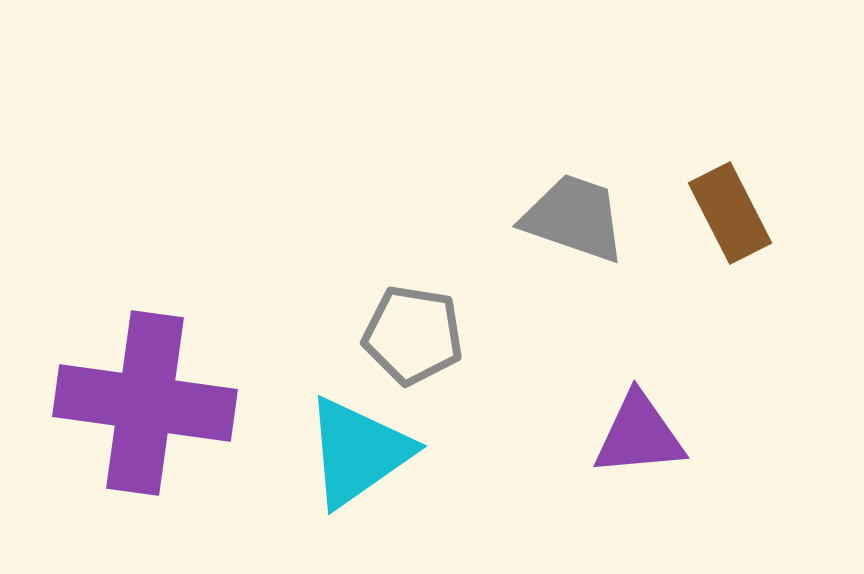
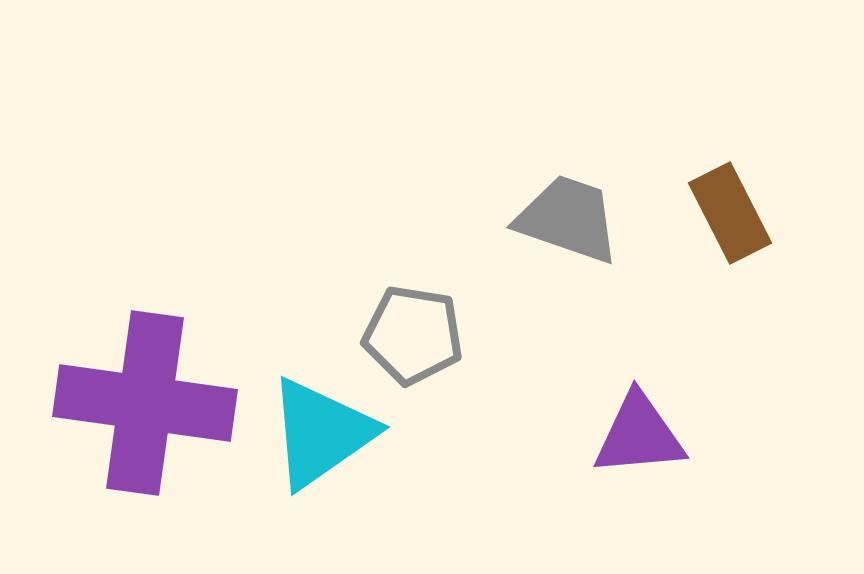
gray trapezoid: moved 6 px left, 1 px down
cyan triangle: moved 37 px left, 19 px up
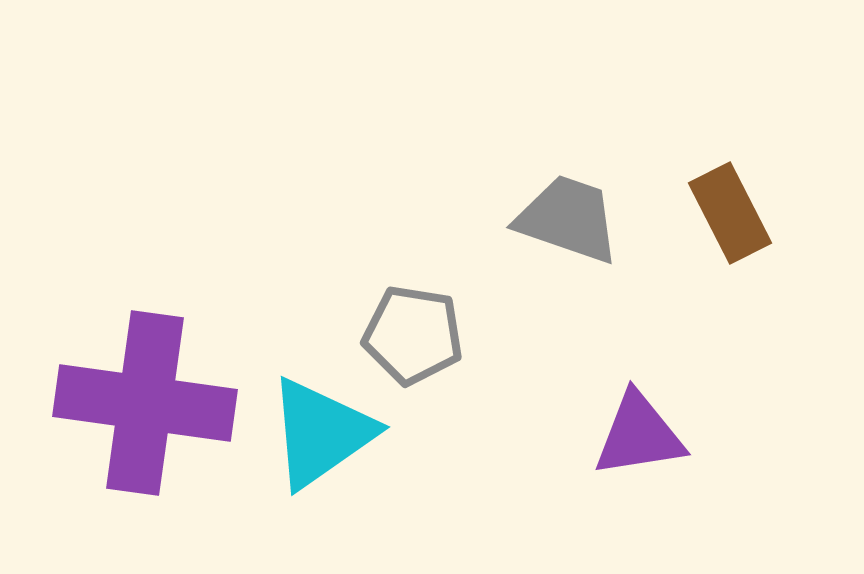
purple triangle: rotated 4 degrees counterclockwise
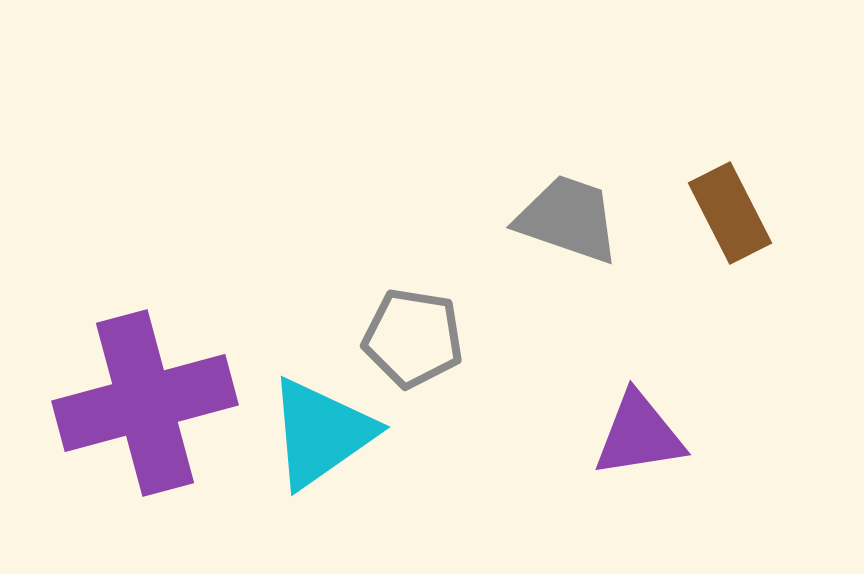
gray pentagon: moved 3 px down
purple cross: rotated 23 degrees counterclockwise
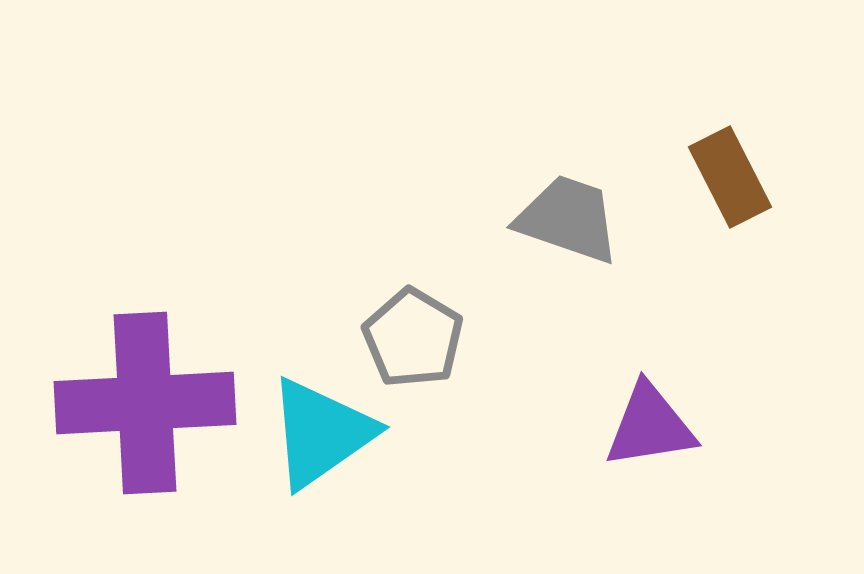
brown rectangle: moved 36 px up
gray pentagon: rotated 22 degrees clockwise
purple cross: rotated 12 degrees clockwise
purple triangle: moved 11 px right, 9 px up
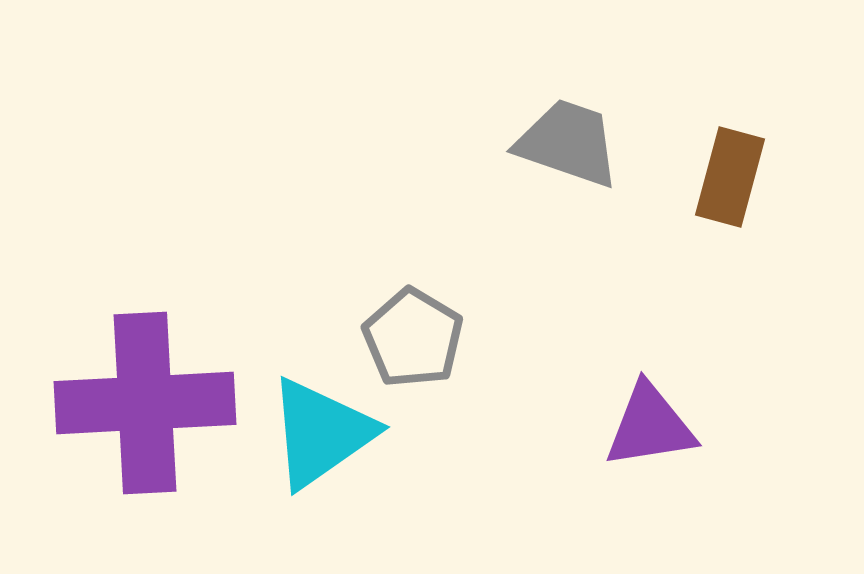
brown rectangle: rotated 42 degrees clockwise
gray trapezoid: moved 76 px up
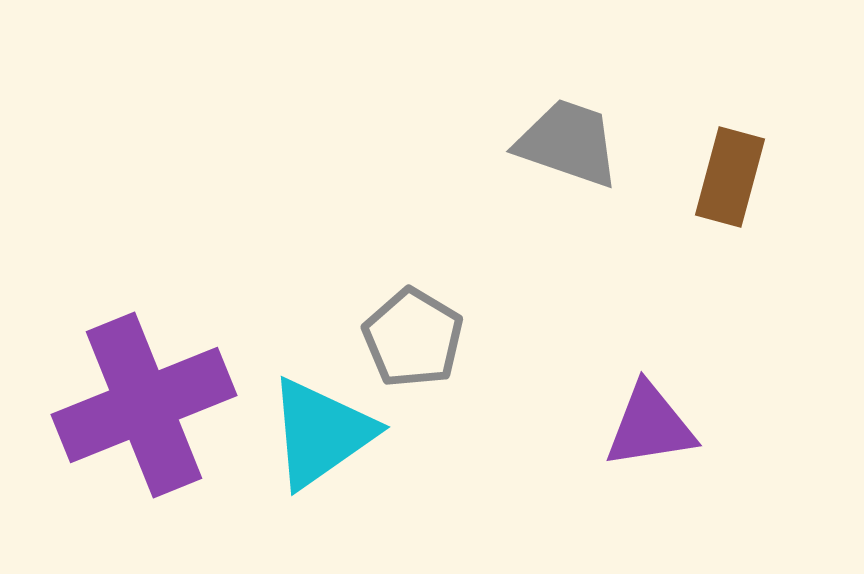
purple cross: moved 1 px left, 2 px down; rotated 19 degrees counterclockwise
